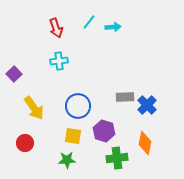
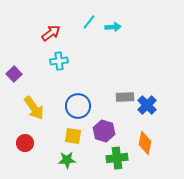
red arrow: moved 5 px left, 5 px down; rotated 108 degrees counterclockwise
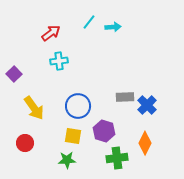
orange diamond: rotated 15 degrees clockwise
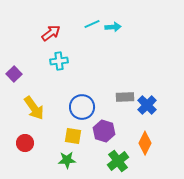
cyan line: moved 3 px right, 2 px down; rotated 28 degrees clockwise
blue circle: moved 4 px right, 1 px down
green cross: moved 1 px right, 3 px down; rotated 30 degrees counterclockwise
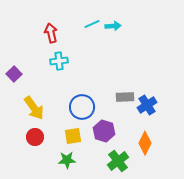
cyan arrow: moved 1 px up
red arrow: rotated 66 degrees counterclockwise
blue cross: rotated 12 degrees clockwise
yellow square: rotated 18 degrees counterclockwise
red circle: moved 10 px right, 6 px up
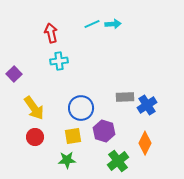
cyan arrow: moved 2 px up
blue circle: moved 1 px left, 1 px down
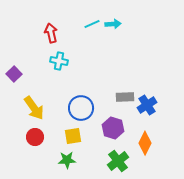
cyan cross: rotated 18 degrees clockwise
purple hexagon: moved 9 px right, 3 px up
